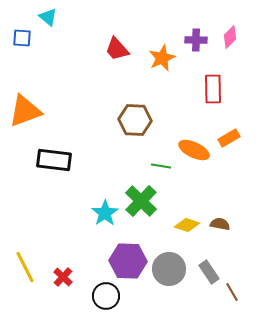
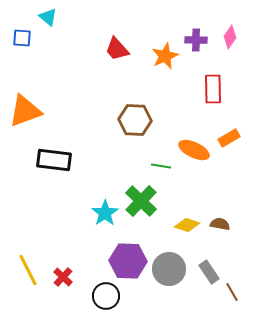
pink diamond: rotated 10 degrees counterclockwise
orange star: moved 3 px right, 2 px up
yellow line: moved 3 px right, 3 px down
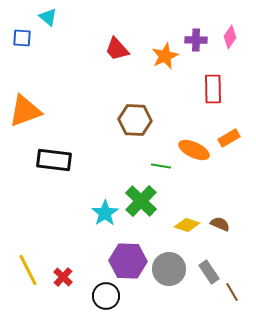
brown semicircle: rotated 12 degrees clockwise
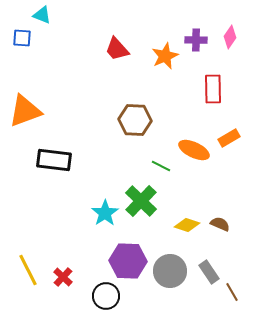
cyan triangle: moved 6 px left, 2 px up; rotated 18 degrees counterclockwise
green line: rotated 18 degrees clockwise
gray circle: moved 1 px right, 2 px down
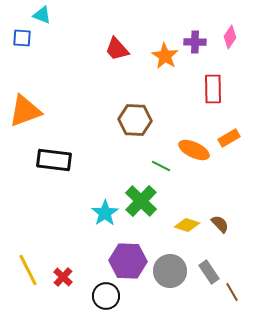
purple cross: moved 1 px left, 2 px down
orange star: rotated 16 degrees counterclockwise
brown semicircle: rotated 24 degrees clockwise
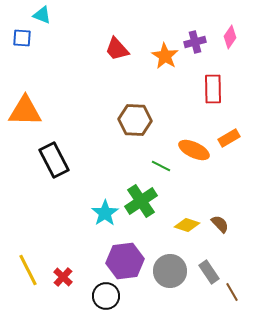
purple cross: rotated 15 degrees counterclockwise
orange triangle: rotated 21 degrees clockwise
black rectangle: rotated 56 degrees clockwise
green cross: rotated 12 degrees clockwise
purple hexagon: moved 3 px left; rotated 9 degrees counterclockwise
